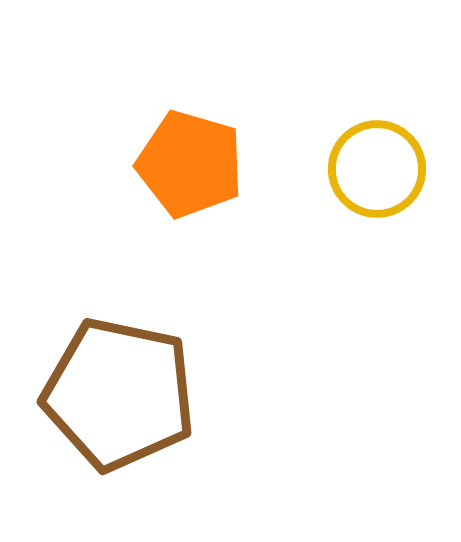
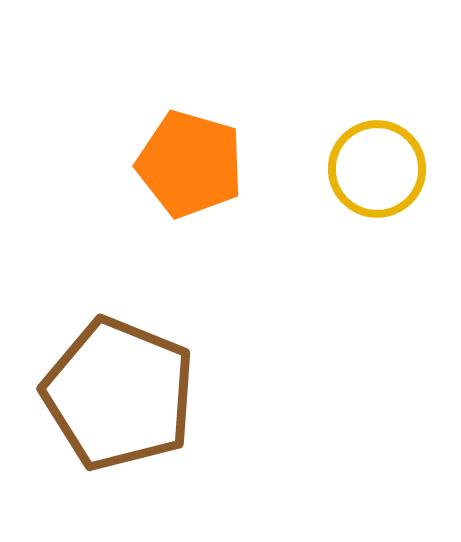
brown pentagon: rotated 10 degrees clockwise
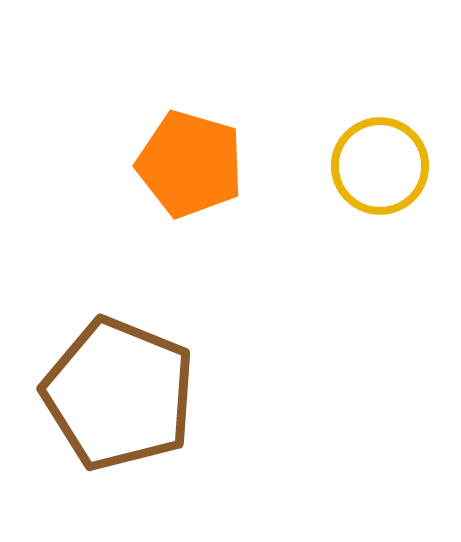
yellow circle: moved 3 px right, 3 px up
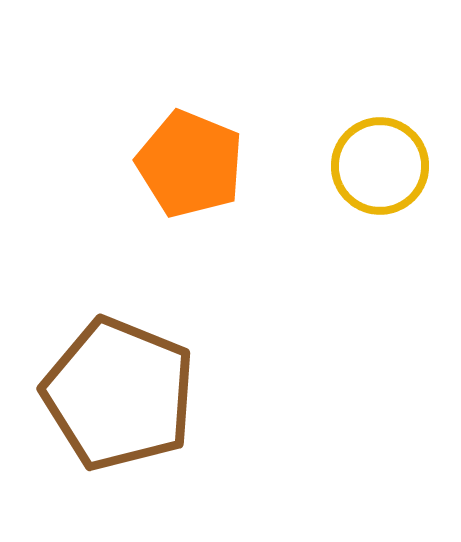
orange pentagon: rotated 6 degrees clockwise
